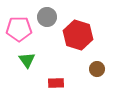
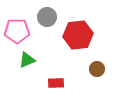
pink pentagon: moved 2 px left, 2 px down
red hexagon: rotated 24 degrees counterclockwise
green triangle: rotated 42 degrees clockwise
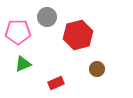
pink pentagon: moved 1 px right, 1 px down
red hexagon: rotated 8 degrees counterclockwise
green triangle: moved 4 px left, 4 px down
red rectangle: rotated 21 degrees counterclockwise
